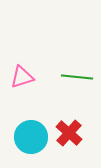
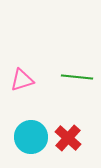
pink triangle: moved 3 px down
red cross: moved 1 px left, 5 px down
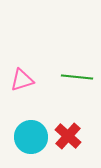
red cross: moved 2 px up
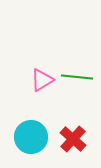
pink triangle: moved 20 px right; rotated 15 degrees counterclockwise
red cross: moved 5 px right, 3 px down
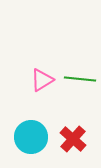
green line: moved 3 px right, 2 px down
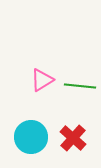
green line: moved 7 px down
red cross: moved 1 px up
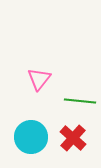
pink triangle: moved 3 px left, 1 px up; rotated 20 degrees counterclockwise
green line: moved 15 px down
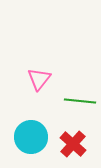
red cross: moved 6 px down
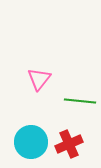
cyan circle: moved 5 px down
red cross: moved 4 px left; rotated 24 degrees clockwise
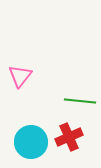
pink triangle: moved 19 px left, 3 px up
red cross: moved 7 px up
